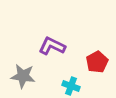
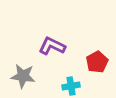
cyan cross: rotated 30 degrees counterclockwise
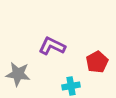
gray star: moved 5 px left, 2 px up
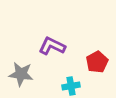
gray star: moved 3 px right
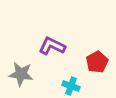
cyan cross: rotated 30 degrees clockwise
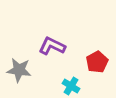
gray star: moved 2 px left, 4 px up
cyan cross: rotated 12 degrees clockwise
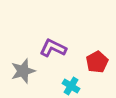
purple L-shape: moved 1 px right, 2 px down
gray star: moved 4 px right, 1 px down; rotated 25 degrees counterclockwise
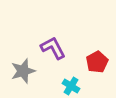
purple L-shape: rotated 36 degrees clockwise
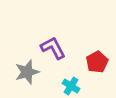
gray star: moved 4 px right, 1 px down
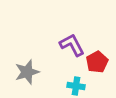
purple L-shape: moved 19 px right, 3 px up
cyan cross: moved 5 px right; rotated 24 degrees counterclockwise
